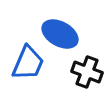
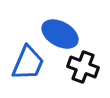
black cross: moved 4 px left, 5 px up
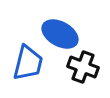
blue trapezoid: rotated 9 degrees counterclockwise
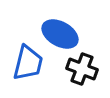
black cross: moved 1 px left, 2 px down
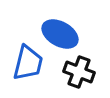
black cross: moved 3 px left, 3 px down
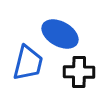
black cross: rotated 20 degrees counterclockwise
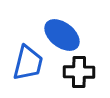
blue ellipse: moved 2 px right, 1 px down; rotated 9 degrees clockwise
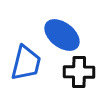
blue trapezoid: moved 2 px left
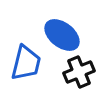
black cross: rotated 24 degrees counterclockwise
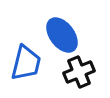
blue ellipse: rotated 15 degrees clockwise
